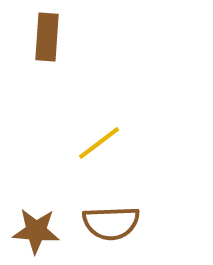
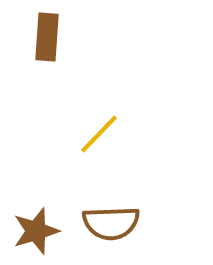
yellow line: moved 9 px up; rotated 9 degrees counterclockwise
brown star: rotated 21 degrees counterclockwise
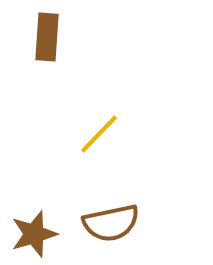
brown semicircle: rotated 10 degrees counterclockwise
brown star: moved 2 px left, 3 px down
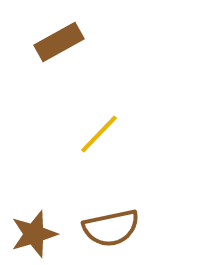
brown rectangle: moved 12 px right, 5 px down; rotated 57 degrees clockwise
brown semicircle: moved 5 px down
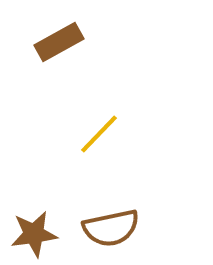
brown star: rotated 9 degrees clockwise
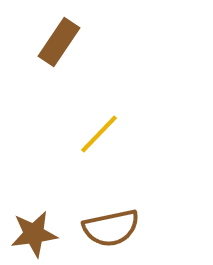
brown rectangle: rotated 27 degrees counterclockwise
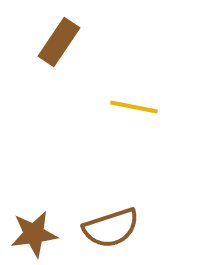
yellow line: moved 35 px right, 27 px up; rotated 57 degrees clockwise
brown semicircle: rotated 6 degrees counterclockwise
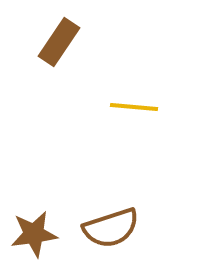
yellow line: rotated 6 degrees counterclockwise
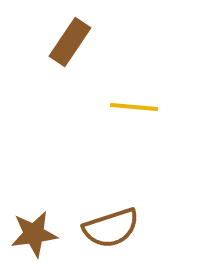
brown rectangle: moved 11 px right
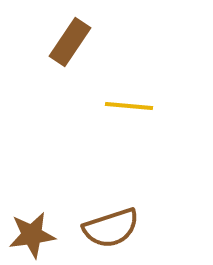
yellow line: moved 5 px left, 1 px up
brown star: moved 2 px left, 1 px down
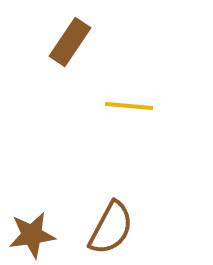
brown semicircle: rotated 44 degrees counterclockwise
